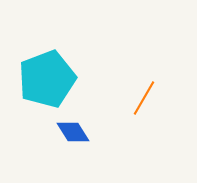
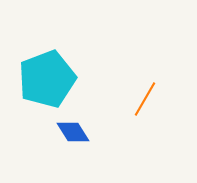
orange line: moved 1 px right, 1 px down
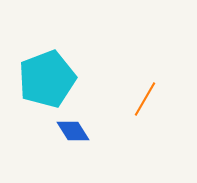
blue diamond: moved 1 px up
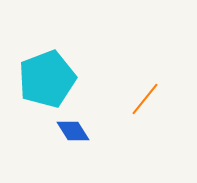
orange line: rotated 9 degrees clockwise
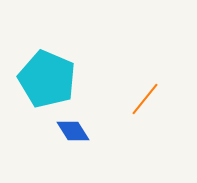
cyan pentagon: rotated 28 degrees counterclockwise
